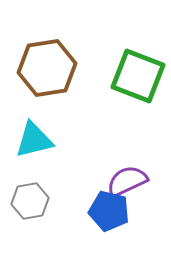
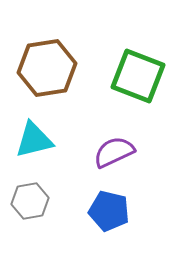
purple semicircle: moved 13 px left, 29 px up
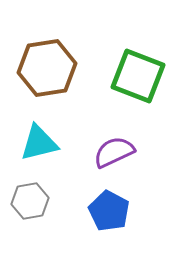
cyan triangle: moved 5 px right, 3 px down
blue pentagon: rotated 15 degrees clockwise
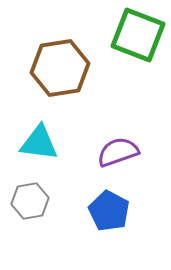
brown hexagon: moved 13 px right
green square: moved 41 px up
cyan triangle: rotated 21 degrees clockwise
purple semicircle: moved 4 px right; rotated 6 degrees clockwise
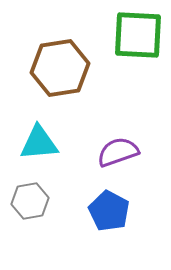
green square: rotated 18 degrees counterclockwise
cyan triangle: rotated 12 degrees counterclockwise
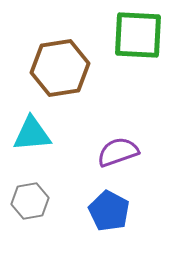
cyan triangle: moved 7 px left, 9 px up
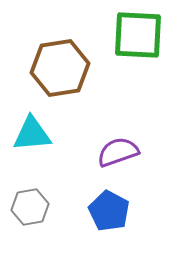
gray hexagon: moved 6 px down
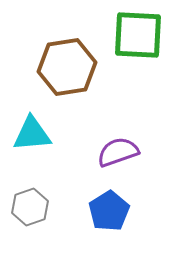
brown hexagon: moved 7 px right, 1 px up
gray hexagon: rotated 9 degrees counterclockwise
blue pentagon: rotated 12 degrees clockwise
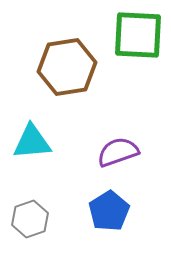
cyan triangle: moved 8 px down
gray hexagon: moved 12 px down
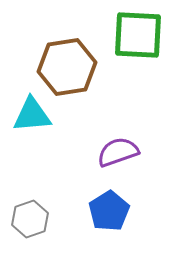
cyan triangle: moved 27 px up
